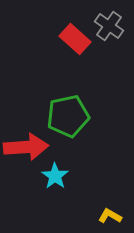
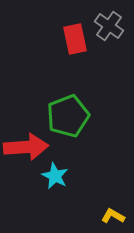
red rectangle: rotated 36 degrees clockwise
green pentagon: rotated 9 degrees counterclockwise
cyan star: rotated 8 degrees counterclockwise
yellow L-shape: moved 3 px right
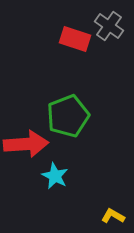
red rectangle: rotated 60 degrees counterclockwise
red arrow: moved 3 px up
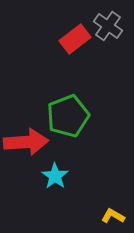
gray cross: moved 1 px left
red rectangle: rotated 56 degrees counterclockwise
red arrow: moved 2 px up
cyan star: rotated 8 degrees clockwise
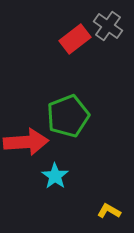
yellow L-shape: moved 4 px left, 5 px up
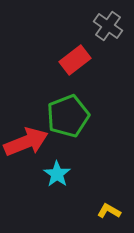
red rectangle: moved 21 px down
red arrow: rotated 18 degrees counterclockwise
cyan star: moved 2 px right, 2 px up
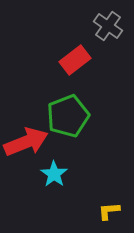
cyan star: moved 3 px left
yellow L-shape: rotated 35 degrees counterclockwise
